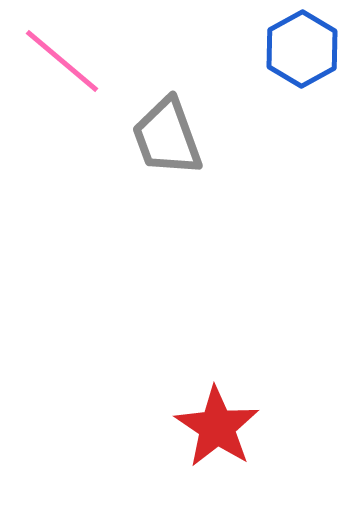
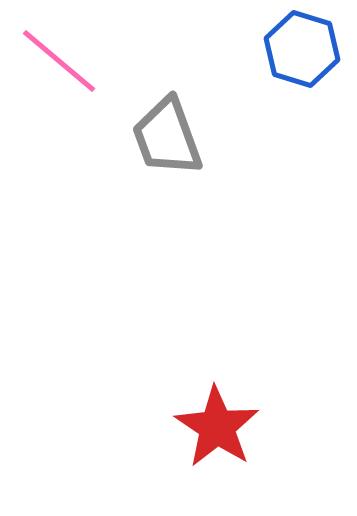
blue hexagon: rotated 14 degrees counterclockwise
pink line: moved 3 px left
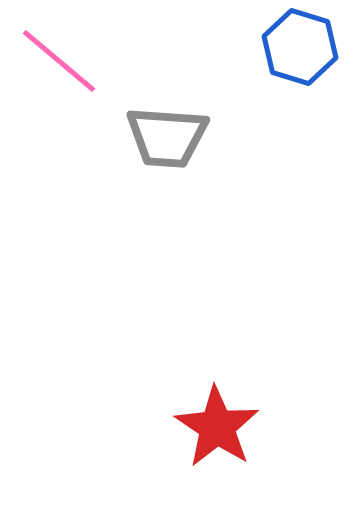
blue hexagon: moved 2 px left, 2 px up
gray trapezoid: rotated 66 degrees counterclockwise
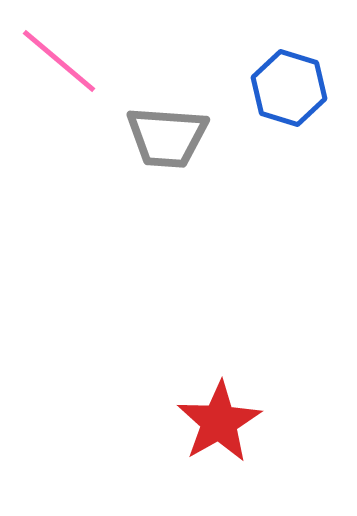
blue hexagon: moved 11 px left, 41 px down
red star: moved 2 px right, 5 px up; rotated 8 degrees clockwise
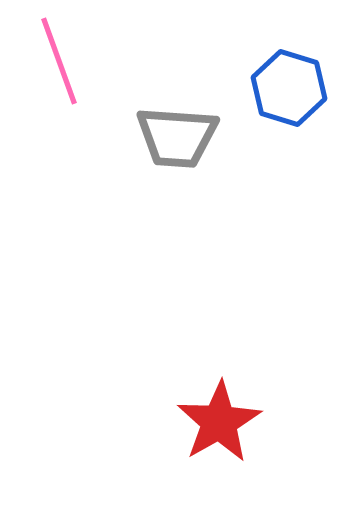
pink line: rotated 30 degrees clockwise
gray trapezoid: moved 10 px right
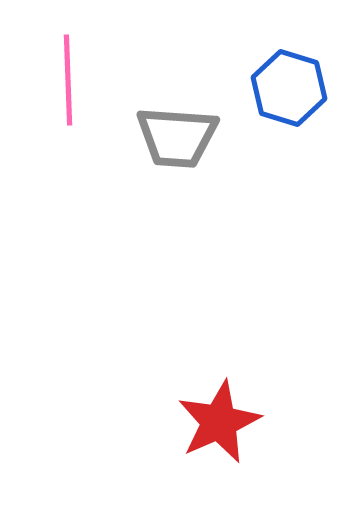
pink line: moved 9 px right, 19 px down; rotated 18 degrees clockwise
red star: rotated 6 degrees clockwise
